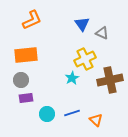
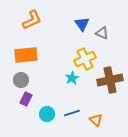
purple rectangle: moved 1 px down; rotated 56 degrees counterclockwise
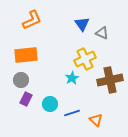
cyan circle: moved 3 px right, 10 px up
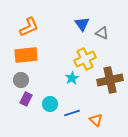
orange L-shape: moved 3 px left, 7 px down
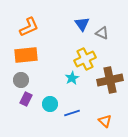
orange triangle: moved 9 px right, 1 px down
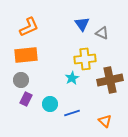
yellow cross: rotated 20 degrees clockwise
